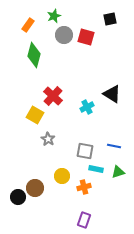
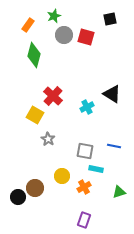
green triangle: moved 1 px right, 20 px down
orange cross: rotated 16 degrees counterclockwise
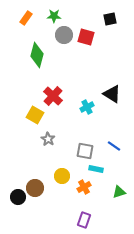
green star: rotated 24 degrees clockwise
orange rectangle: moved 2 px left, 7 px up
green diamond: moved 3 px right
blue line: rotated 24 degrees clockwise
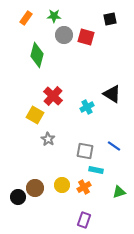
cyan rectangle: moved 1 px down
yellow circle: moved 9 px down
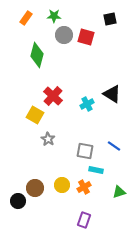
cyan cross: moved 3 px up
black circle: moved 4 px down
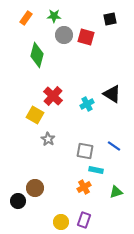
yellow circle: moved 1 px left, 37 px down
green triangle: moved 3 px left
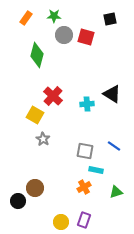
cyan cross: rotated 24 degrees clockwise
gray star: moved 5 px left
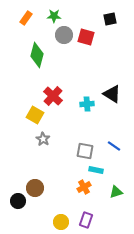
purple rectangle: moved 2 px right
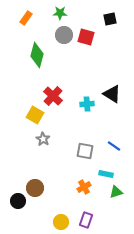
green star: moved 6 px right, 3 px up
cyan rectangle: moved 10 px right, 4 px down
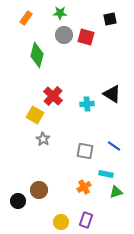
brown circle: moved 4 px right, 2 px down
